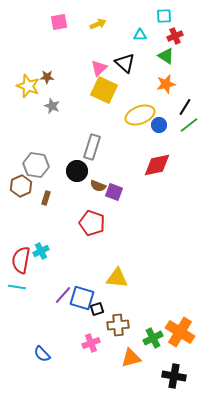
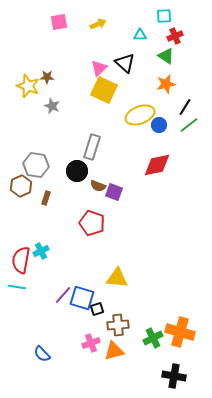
orange cross: rotated 16 degrees counterclockwise
orange triangle: moved 17 px left, 7 px up
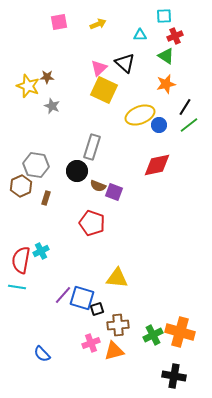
green cross: moved 3 px up
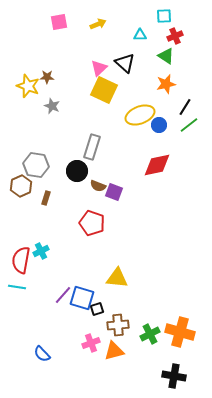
green cross: moved 3 px left, 1 px up
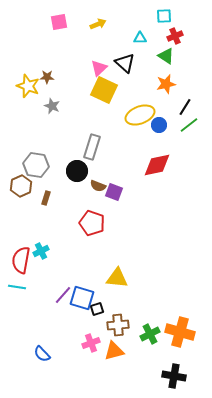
cyan triangle: moved 3 px down
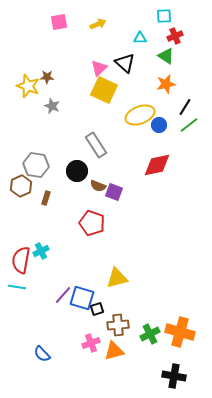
gray rectangle: moved 4 px right, 2 px up; rotated 50 degrees counterclockwise
yellow triangle: rotated 20 degrees counterclockwise
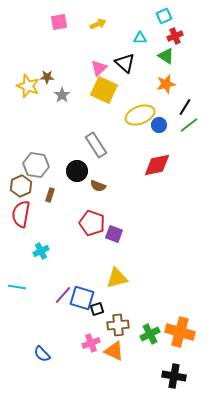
cyan square: rotated 21 degrees counterclockwise
gray star: moved 10 px right, 11 px up; rotated 14 degrees clockwise
purple square: moved 42 px down
brown rectangle: moved 4 px right, 3 px up
red semicircle: moved 46 px up
orange triangle: rotated 40 degrees clockwise
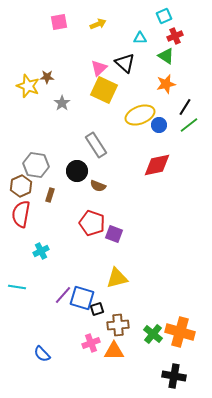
gray star: moved 8 px down
green cross: moved 3 px right; rotated 24 degrees counterclockwise
orange triangle: rotated 25 degrees counterclockwise
